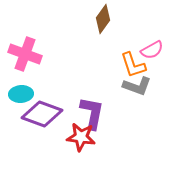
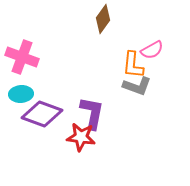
pink cross: moved 3 px left, 3 px down
orange L-shape: rotated 24 degrees clockwise
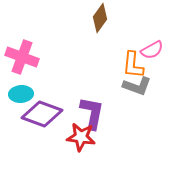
brown diamond: moved 3 px left, 1 px up
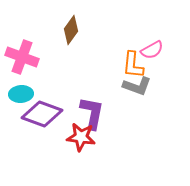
brown diamond: moved 29 px left, 12 px down
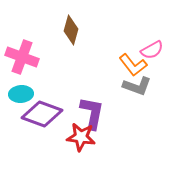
brown diamond: rotated 20 degrees counterclockwise
orange L-shape: rotated 44 degrees counterclockwise
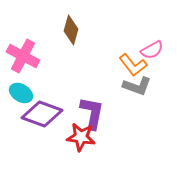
pink cross: moved 1 px right, 1 px up; rotated 8 degrees clockwise
cyan ellipse: moved 1 px up; rotated 35 degrees clockwise
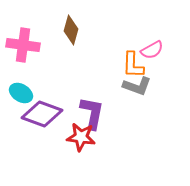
pink cross: moved 11 px up; rotated 20 degrees counterclockwise
orange L-shape: rotated 40 degrees clockwise
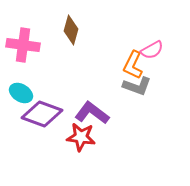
orange L-shape: rotated 24 degrees clockwise
purple L-shape: rotated 64 degrees counterclockwise
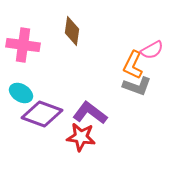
brown diamond: moved 1 px right, 1 px down; rotated 8 degrees counterclockwise
purple L-shape: moved 2 px left
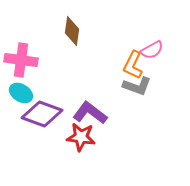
pink cross: moved 2 px left, 15 px down
